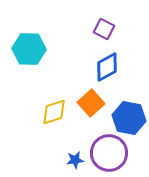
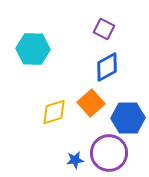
cyan hexagon: moved 4 px right
blue hexagon: moved 1 px left; rotated 12 degrees counterclockwise
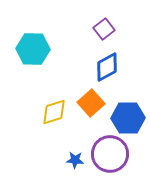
purple square: rotated 25 degrees clockwise
purple circle: moved 1 px right, 1 px down
blue star: rotated 12 degrees clockwise
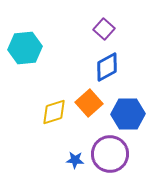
purple square: rotated 10 degrees counterclockwise
cyan hexagon: moved 8 px left, 1 px up; rotated 8 degrees counterclockwise
orange square: moved 2 px left
blue hexagon: moved 4 px up
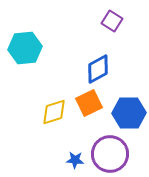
purple square: moved 8 px right, 8 px up; rotated 10 degrees counterclockwise
blue diamond: moved 9 px left, 2 px down
orange square: rotated 16 degrees clockwise
blue hexagon: moved 1 px right, 1 px up
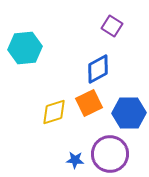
purple square: moved 5 px down
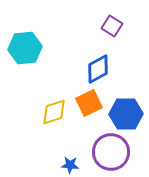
blue hexagon: moved 3 px left, 1 px down
purple circle: moved 1 px right, 2 px up
blue star: moved 5 px left, 5 px down
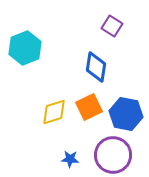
cyan hexagon: rotated 16 degrees counterclockwise
blue diamond: moved 2 px left, 2 px up; rotated 52 degrees counterclockwise
orange square: moved 4 px down
blue hexagon: rotated 12 degrees clockwise
purple circle: moved 2 px right, 3 px down
blue star: moved 6 px up
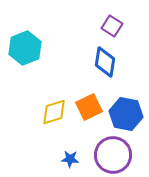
blue diamond: moved 9 px right, 5 px up
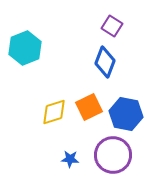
blue diamond: rotated 12 degrees clockwise
